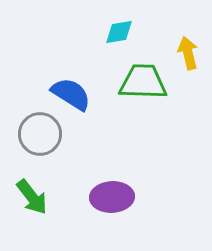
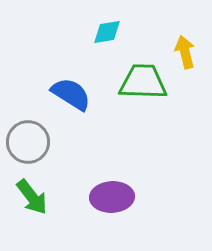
cyan diamond: moved 12 px left
yellow arrow: moved 3 px left, 1 px up
gray circle: moved 12 px left, 8 px down
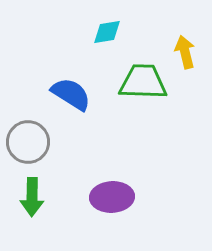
green arrow: rotated 39 degrees clockwise
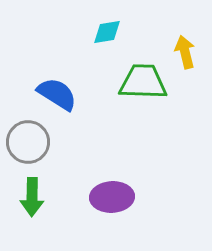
blue semicircle: moved 14 px left
